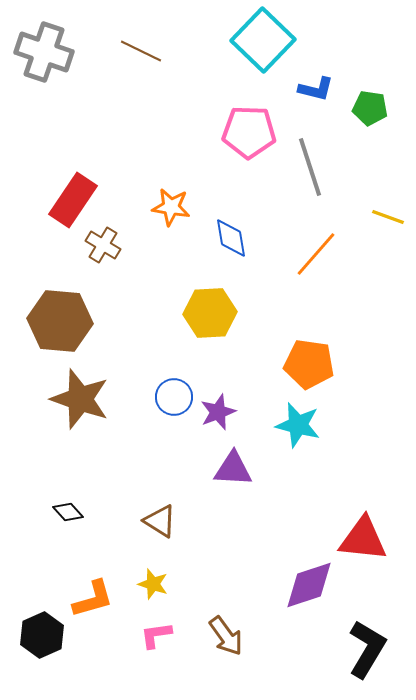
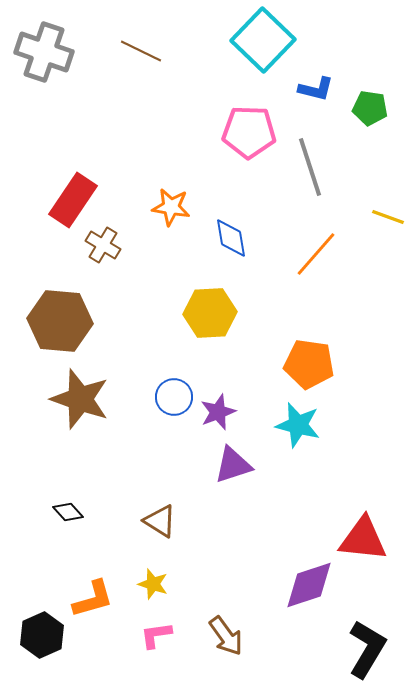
purple triangle: moved 4 px up; rotated 21 degrees counterclockwise
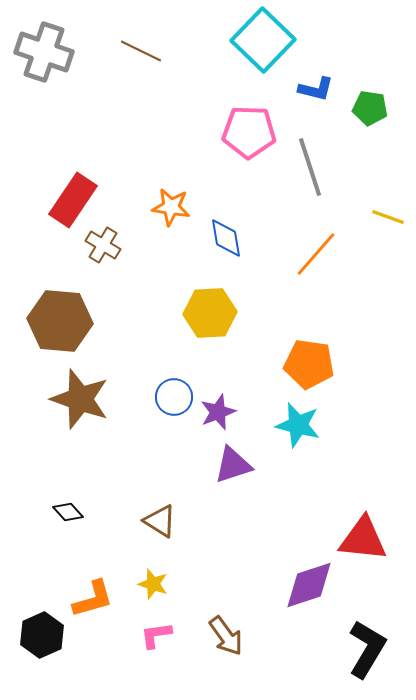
blue diamond: moved 5 px left
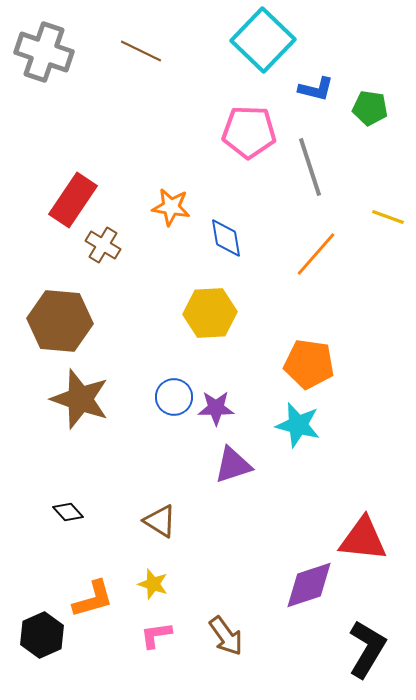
purple star: moved 2 px left, 4 px up; rotated 21 degrees clockwise
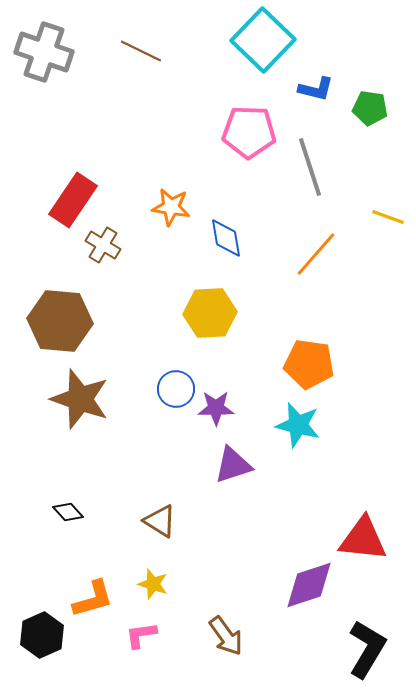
blue circle: moved 2 px right, 8 px up
pink L-shape: moved 15 px left
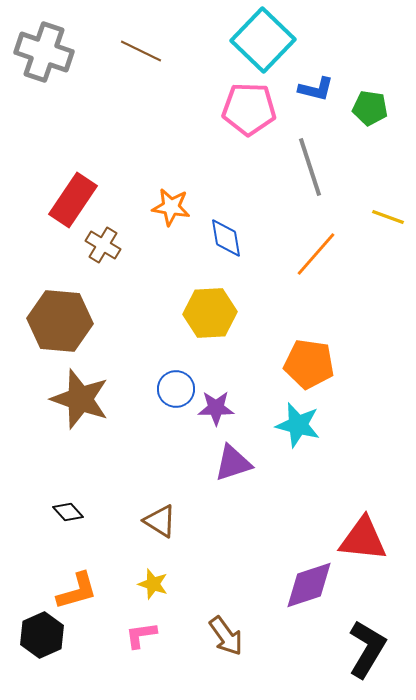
pink pentagon: moved 23 px up
purple triangle: moved 2 px up
orange L-shape: moved 16 px left, 8 px up
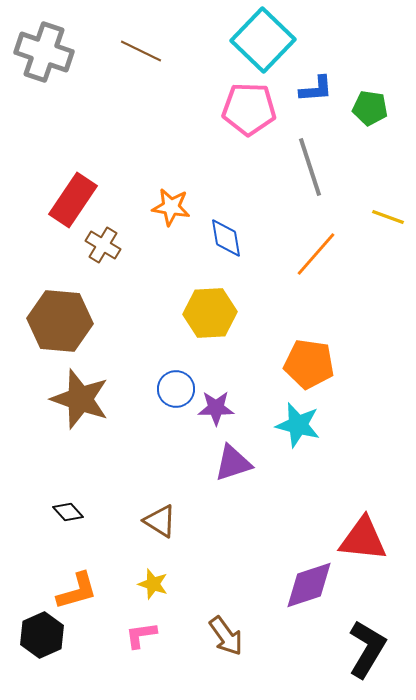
blue L-shape: rotated 18 degrees counterclockwise
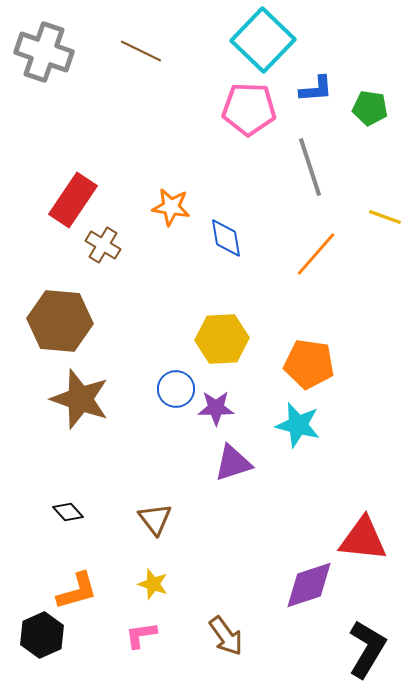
yellow line: moved 3 px left
yellow hexagon: moved 12 px right, 26 px down
brown triangle: moved 5 px left, 2 px up; rotated 21 degrees clockwise
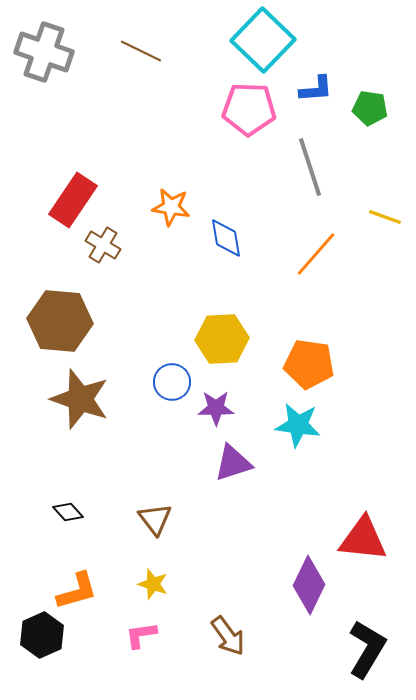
blue circle: moved 4 px left, 7 px up
cyan star: rotated 6 degrees counterclockwise
purple diamond: rotated 46 degrees counterclockwise
brown arrow: moved 2 px right
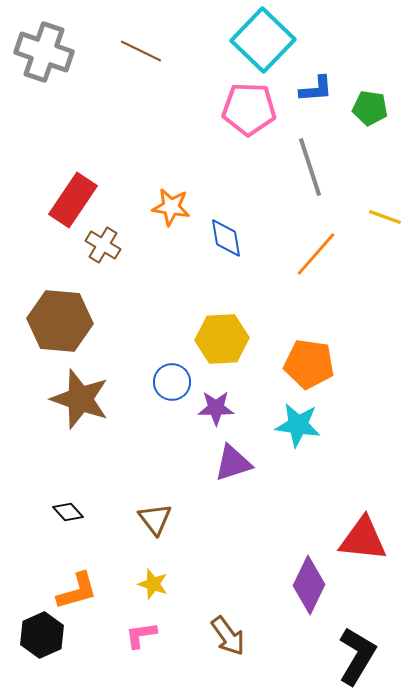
black L-shape: moved 10 px left, 7 px down
